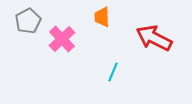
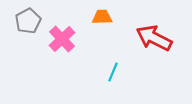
orange trapezoid: rotated 90 degrees clockwise
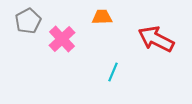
red arrow: moved 2 px right, 1 px down
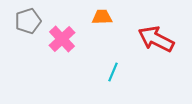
gray pentagon: rotated 10 degrees clockwise
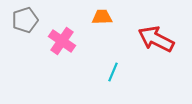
gray pentagon: moved 3 px left, 1 px up
pink cross: moved 2 px down; rotated 12 degrees counterclockwise
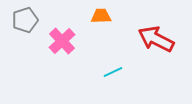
orange trapezoid: moved 1 px left, 1 px up
pink cross: rotated 12 degrees clockwise
cyan line: rotated 42 degrees clockwise
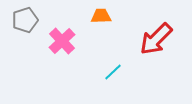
red arrow: rotated 72 degrees counterclockwise
cyan line: rotated 18 degrees counterclockwise
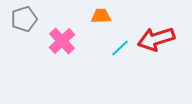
gray pentagon: moved 1 px left, 1 px up
red arrow: rotated 27 degrees clockwise
cyan line: moved 7 px right, 24 px up
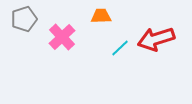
pink cross: moved 4 px up
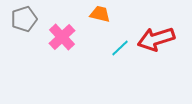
orange trapezoid: moved 1 px left, 2 px up; rotated 15 degrees clockwise
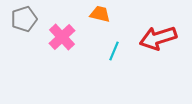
red arrow: moved 2 px right, 1 px up
cyan line: moved 6 px left, 3 px down; rotated 24 degrees counterclockwise
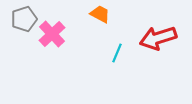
orange trapezoid: rotated 15 degrees clockwise
pink cross: moved 10 px left, 3 px up
cyan line: moved 3 px right, 2 px down
